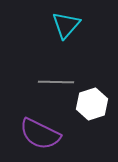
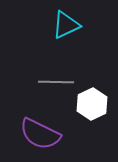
cyan triangle: rotated 24 degrees clockwise
white hexagon: rotated 8 degrees counterclockwise
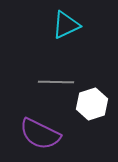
white hexagon: rotated 8 degrees clockwise
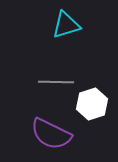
cyan triangle: rotated 8 degrees clockwise
purple semicircle: moved 11 px right
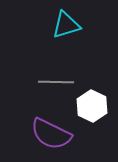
white hexagon: moved 2 px down; rotated 16 degrees counterclockwise
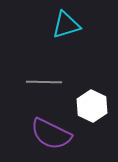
gray line: moved 12 px left
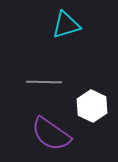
purple semicircle: rotated 9 degrees clockwise
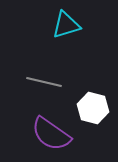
gray line: rotated 12 degrees clockwise
white hexagon: moved 1 px right, 2 px down; rotated 12 degrees counterclockwise
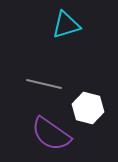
gray line: moved 2 px down
white hexagon: moved 5 px left
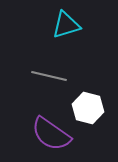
gray line: moved 5 px right, 8 px up
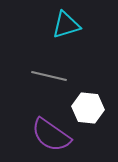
white hexagon: rotated 8 degrees counterclockwise
purple semicircle: moved 1 px down
